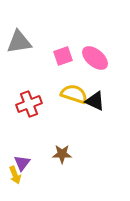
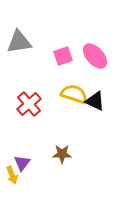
pink ellipse: moved 2 px up; rotated 8 degrees clockwise
red cross: rotated 20 degrees counterclockwise
yellow arrow: moved 3 px left
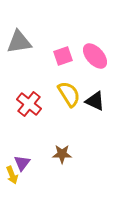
yellow semicircle: moved 5 px left; rotated 40 degrees clockwise
red cross: rotated 10 degrees counterclockwise
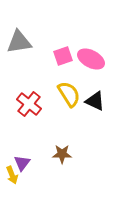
pink ellipse: moved 4 px left, 3 px down; rotated 20 degrees counterclockwise
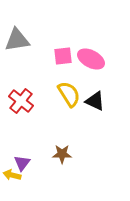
gray triangle: moved 2 px left, 2 px up
pink square: rotated 12 degrees clockwise
red cross: moved 8 px left, 3 px up
yellow arrow: rotated 126 degrees clockwise
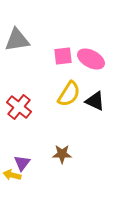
yellow semicircle: rotated 64 degrees clockwise
red cross: moved 2 px left, 6 px down
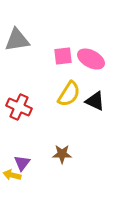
red cross: rotated 15 degrees counterclockwise
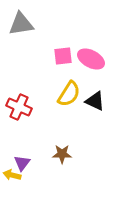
gray triangle: moved 4 px right, 16 px up
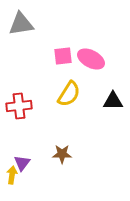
black triangle: moved 18 px right; rotated 25 degrees counterclockwise
red cross: moved 1 px up; rotated 30 degrees counterclockwise
yellow arrow: rotated 84 degrees clockwise
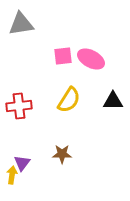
yellow semicircle: moved 6 px down
